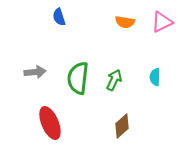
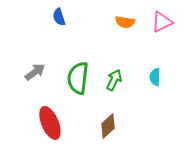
gray arrow: rotated 30 degrees counterclockwise
brown diamond: moved 14 px left
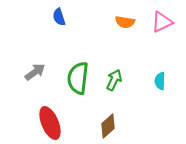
cyan semicircle: moved 5 px right, 4 px down
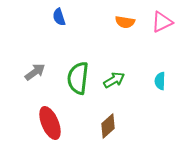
green arrow: rotated 35 degrees clockwise
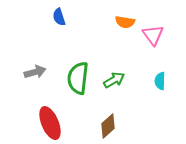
pink triangle: moved 9 px left, 13 px down; rotated 40 degrees counterclockwise
gray arrow: rotated 20 degrees clockwise
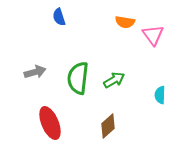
cyan semicircle: moved 14 px down
